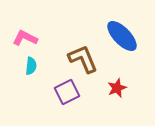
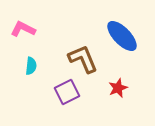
pink L-shape: moved 2 px left, 9 px up
red star: moved 1 px right
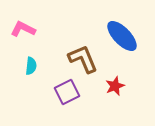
red star: moved 3 px left, 2 px up
